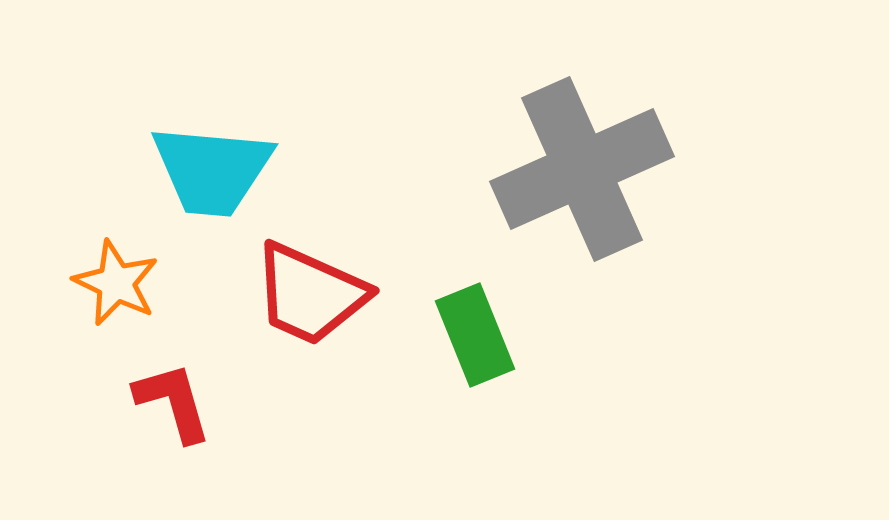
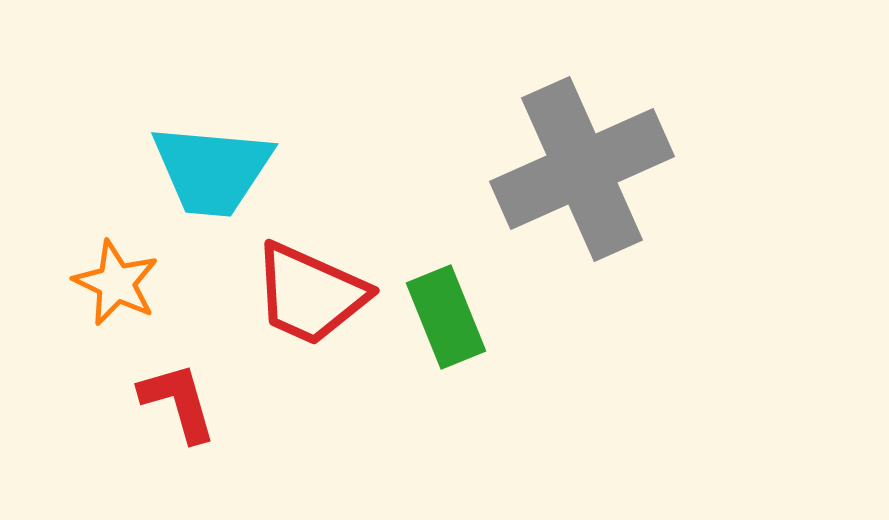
green rectangle: moved 29 px left, 18 px up
red L-shape: moved 5 px right
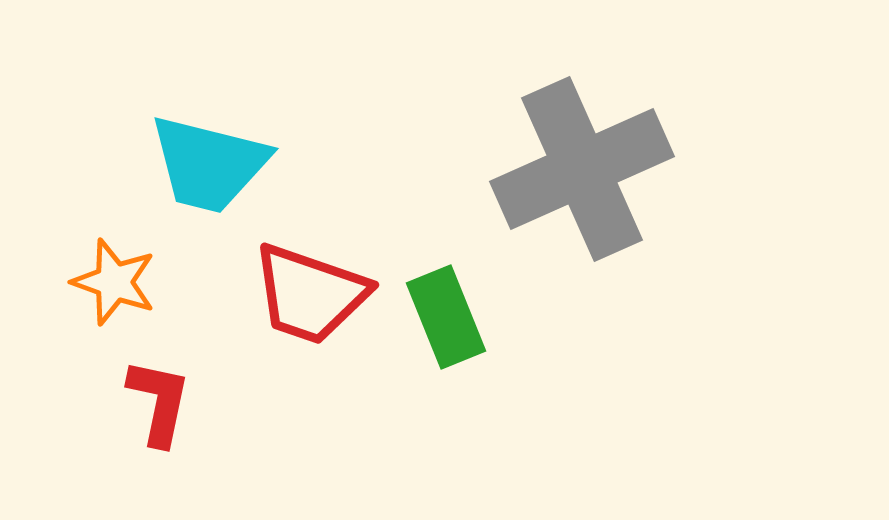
cyan trapezoid: moved 3 px left, 6 px up; rotated 9 degrees clockwise
orange star: moved 2 px left, 1 px up; rotated 6 degrees counterclockwise
red trapezoid: rotated 5 degrees counterclockwise
red L-shape: moved 19 px left; rotated 28 degrees clockwise
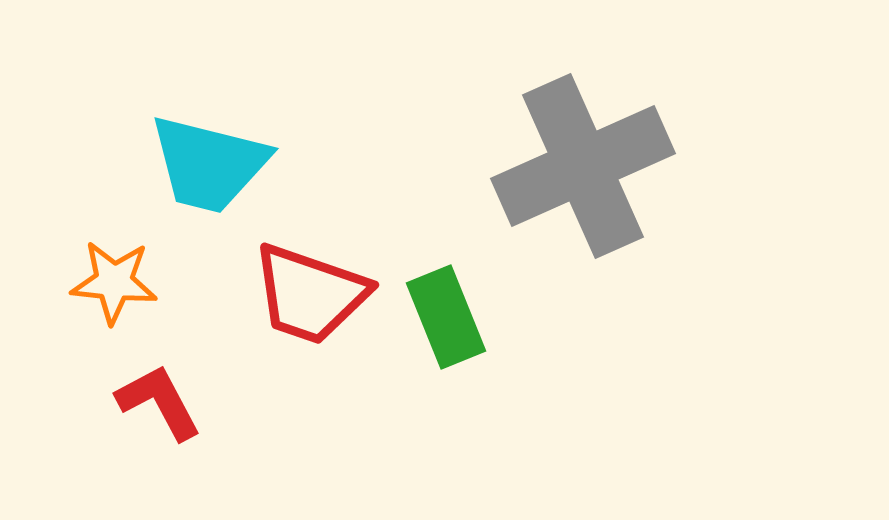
gray cross: moved 1 px right, 3 px up
orange star: rotated 14 degrees counterclockwise
red L-shape: rotated 40 degrees counterclockwise
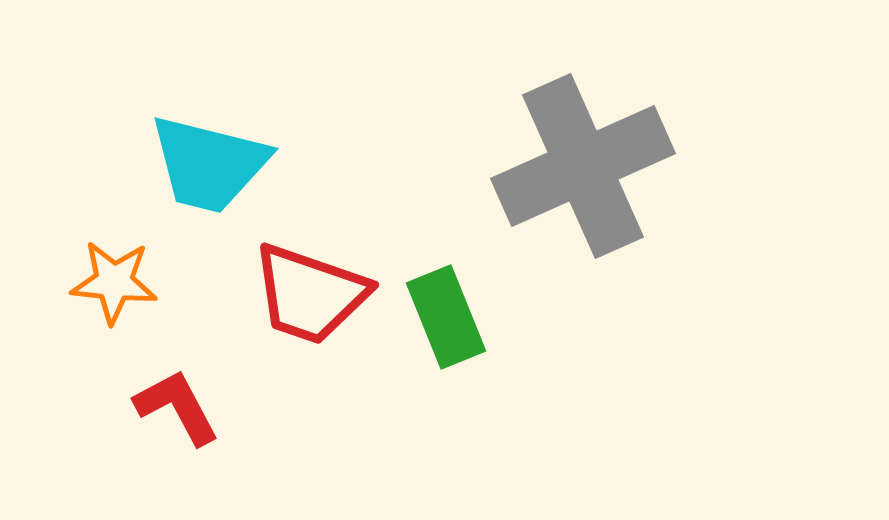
red L-shape: moved 18 px right, 5 px down
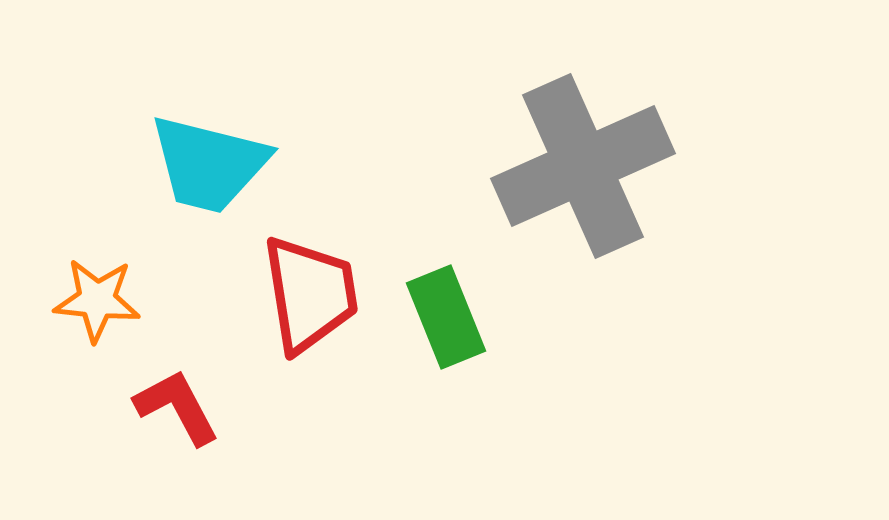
orange star: moved 17 px left, 18 px down
red trapezoid: rotated 118 degrees counterclockwise
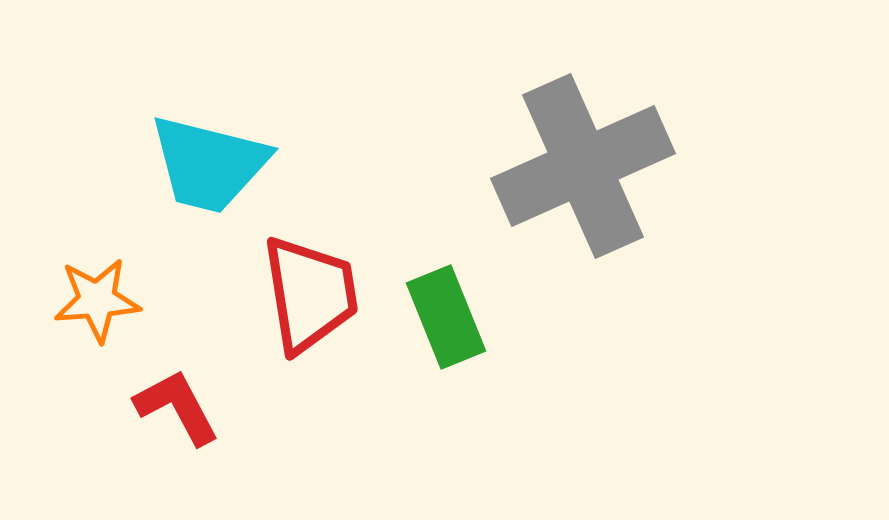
orange star: rotated 10 degrees counterclockwise
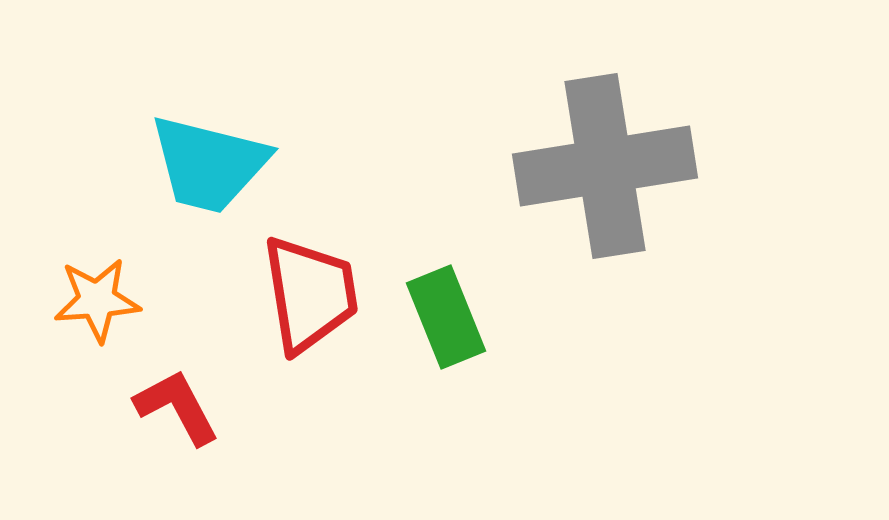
gray cross: moved 22 px right; rotated 15 degrees clockwise
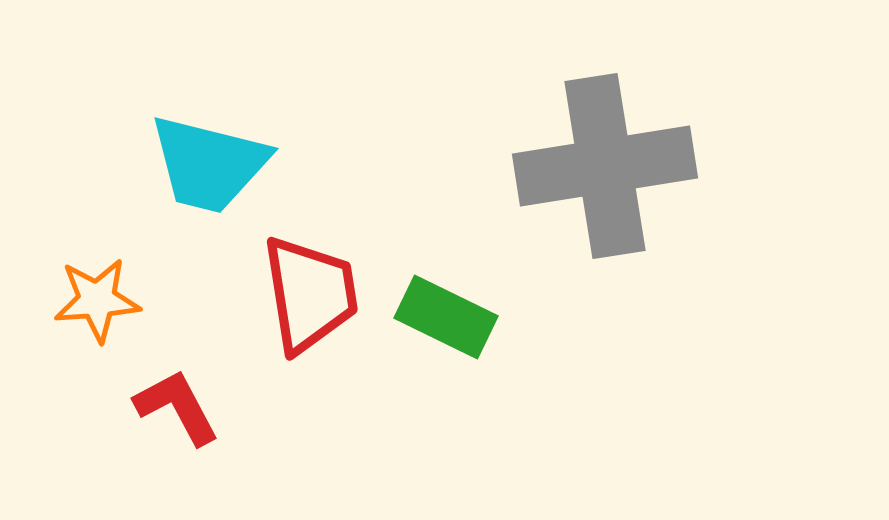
green rectangle: rotated 42 degrees counterclockwise
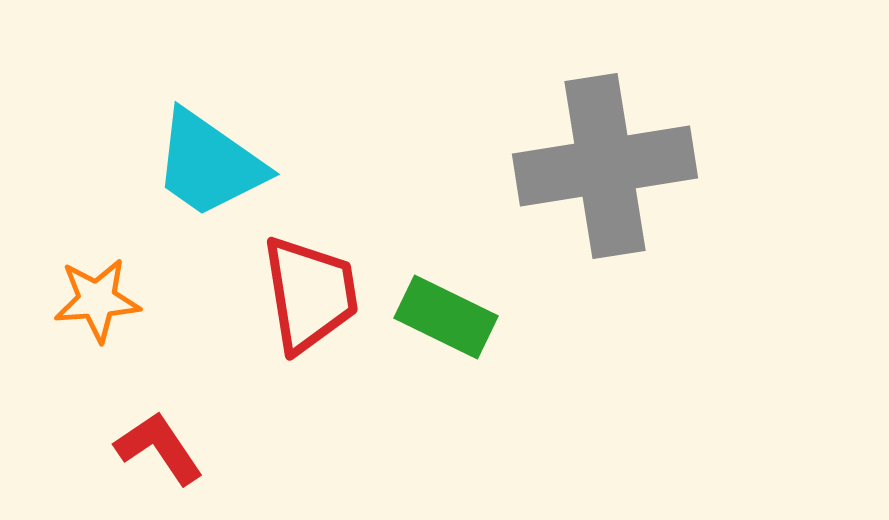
cyan trapezoid: rotated 21 degrees clockwise
red L-shape: moved 18 px left, 41 px down; rotated 6 degrees counterclockwise
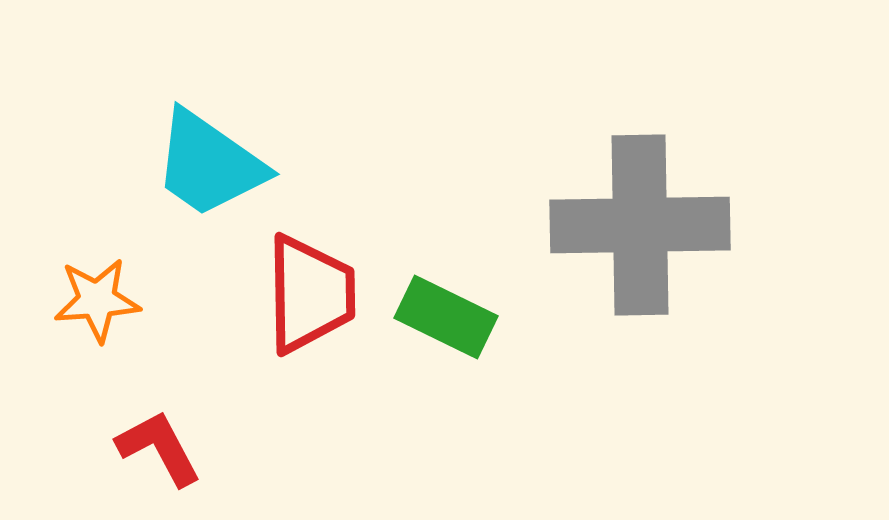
gray cross: moved 35 px right, 59 px down; rotated 8 degrees clockwise
red trapezoid: rotated 8 degrees clockwise
red L-shape: rotated 6 degrees clockwise
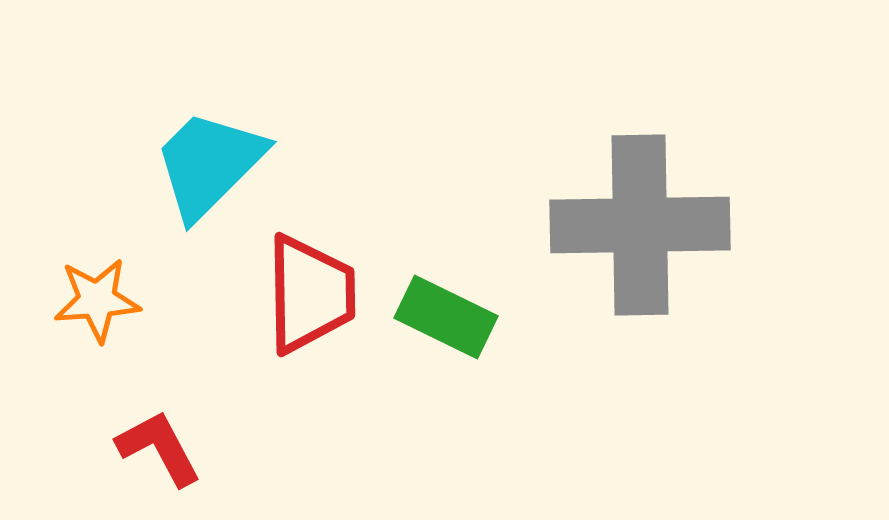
cyan trapezoid: rotated 100 degrees clockwise
